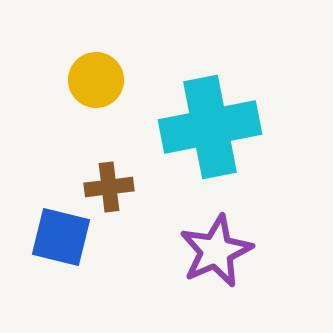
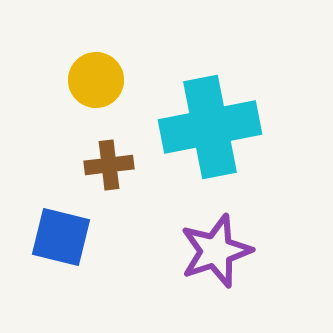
brown cross: moved 22 px up
purple star: rotated 6 degrees clockwise
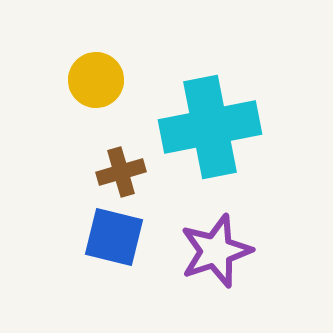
brown cross: moved 12 px right, 7 px down; rotated 9 degrees counterclockwise
blue square: moved 53 px right
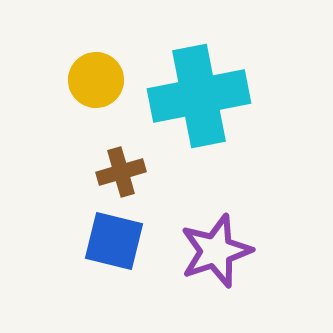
cyan cross: moved 11 px left, 31 px up
blue square: moved 4 px down
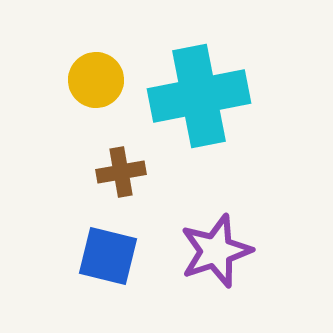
brown cross: rotated 6 degrees clockwise
blue square: moved 6 px left, 15 px down
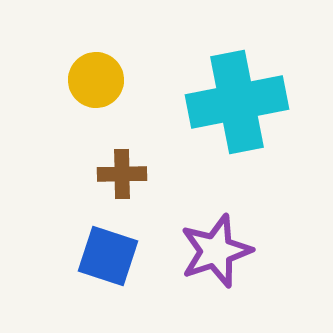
cyan cross: moved 38 px right, 6 px down
brown cross: moved 1 px right, 2 px down; rotated 9 degrees clockwise
blue square: rotated 4 degrees clockwise
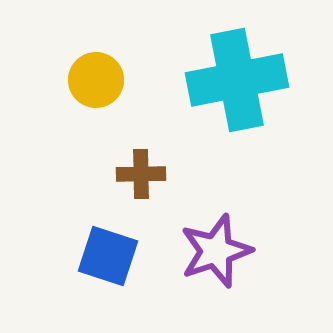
cyan cross: moved 22 px up
brown cross: moved 19 px right
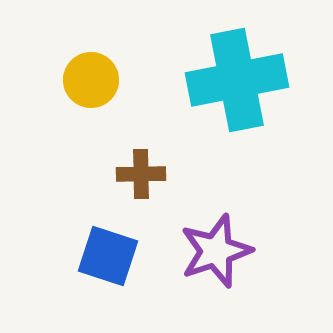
yellow circle: moved 5 px left
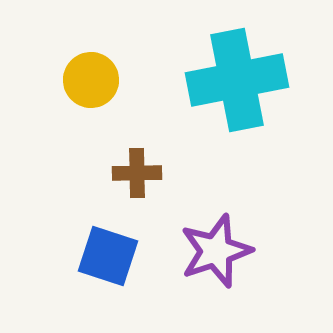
brown cross: moved 4 px left, 1 px up
